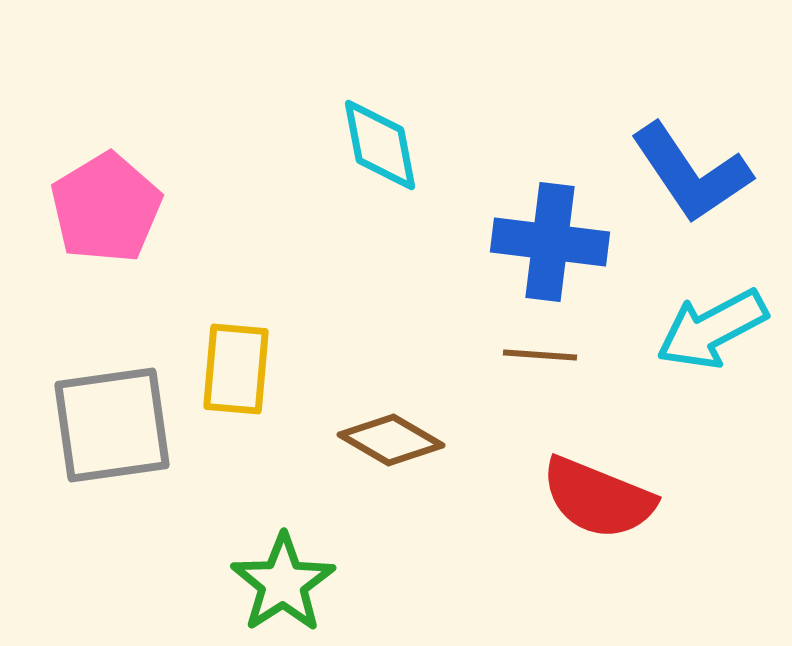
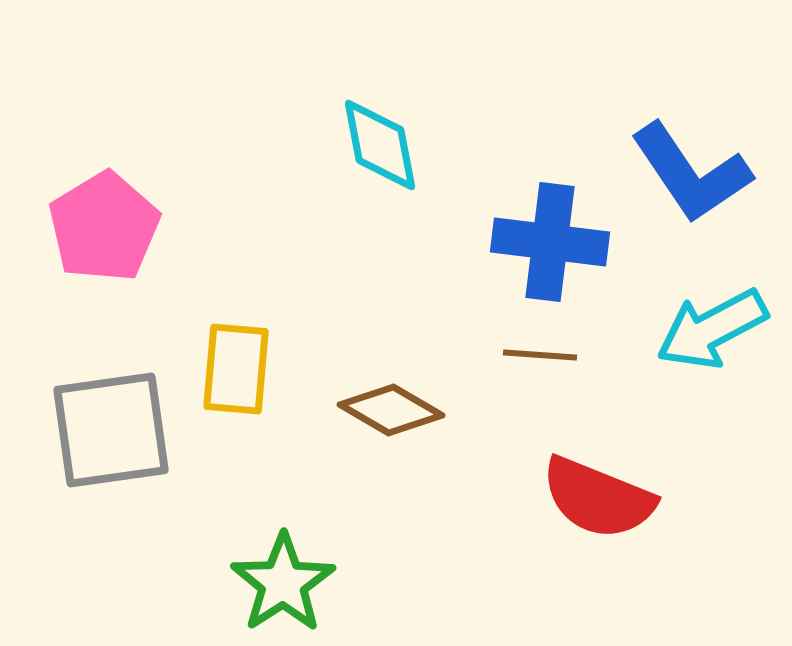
pink pentagon: moved 2 px left, 19 px down
gray square: moved 1 px left, 5 px down
brown diamond: moved 30 px up
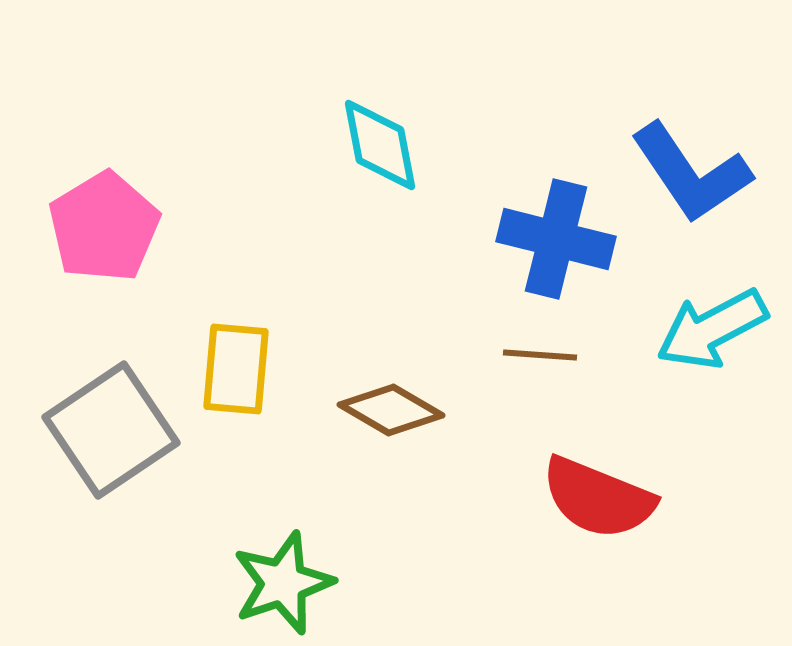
blue cross: moved 6 px right, 3 px up; rotated 7 degrees clockwise
gray square: rotated 26 degrees counterclockwise
green star: rotated 14 degrees clockwise
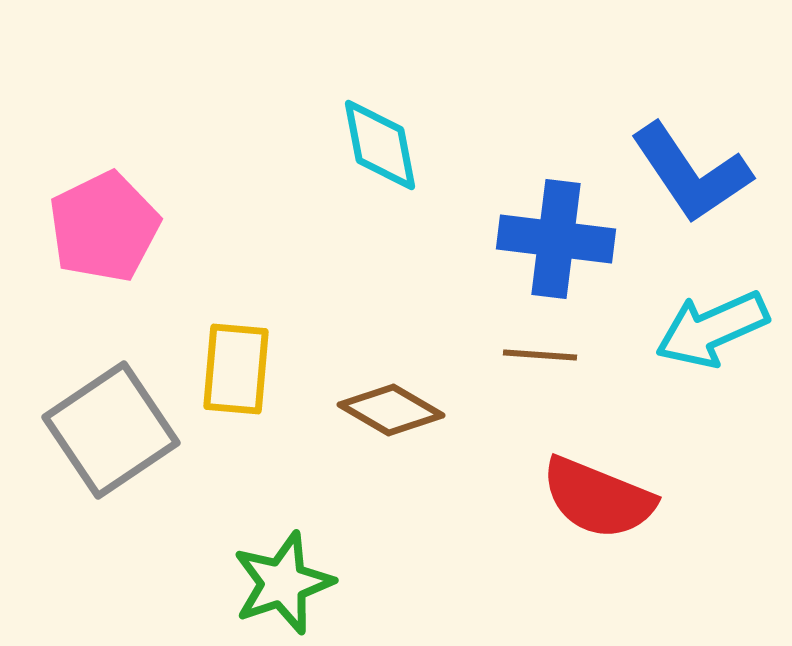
pink pentagon: rotated 5 degrees clockwise
blue cross: rotated 7 degrees counterclockwise
cyan arrow: rotated 4 degrees clockwise
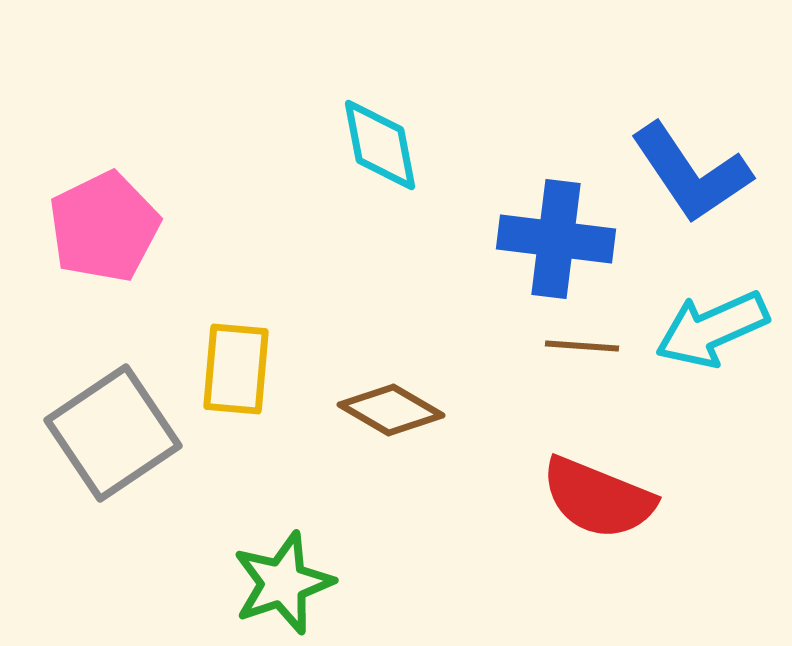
brown line: moved 42 px right, 9 px up
gray square: moved 2 px right, 3 px down
